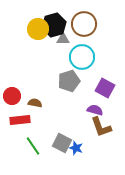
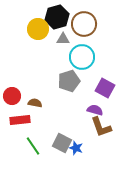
black hexagon: moved 3 px right, 8 px up
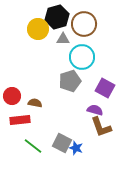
gray pentagon: moved 1 px right
green line: rotated 18 degrees counterclockwise
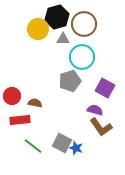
brown L-shape: rotated 15 degrees counterclockwise
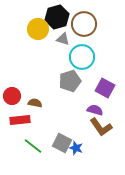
gray triangle: rotated 16 degrees clockwise
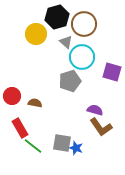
yellow circle: moved 2 px left, 5 px down
gray triangle: moved 3 px right, 3 px down; rotated 24 degrees clockwise
purple square: moved 7 px right, 16 px up; rotated 12 degrees counterclockwise
red rectangle: moved 8 px down; rotated 66 degrees clockwise
gray square: rotated 18 degrees counterclockwise
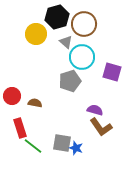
red rectangle: rotated 12 degrees clockwise
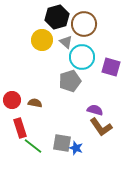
yellow circle: moved 6 px right, 6 px down
purple square: moved 1 px left, 5 px up
red circle: moved 4 px down
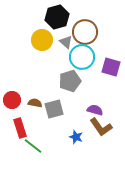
brown circle: moved 1 px right, 8 px down
gray square: moved 8 px left, 34 px up; rotated 24 degrees counterclockwise
blue star: moved 11 px up
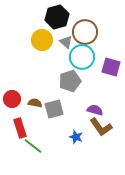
red circle: moved 1 px up
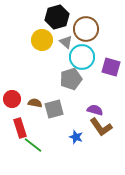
brown circle: moved 1 px right, 3 px up
gray pentagon: moved 1 px right, 2 px up
green line: moved 1 px up
